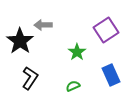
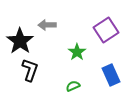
gray arrow: moved 4 px right
black L-shape: moved 8 px up; rotated 15 degrees counterclockwise
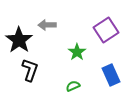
black star: moved 1 px left, 1 px up
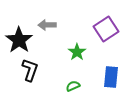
purple square: moved 1 px up
blue rectangle: moved 2 px down; rotated 30 degrees clockwise
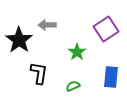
black L-shape: moved 9 px right, 3 px down; rotated 10 degrees counterclockwise
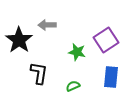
purple square: moved 11 px down
green star: rotated 24 degrees counterclockwise
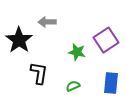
gray arrow: moved 3 px up
blue rectangle: moved 6 px down
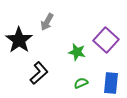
gray arrow: rotated 60 degrees counterclockwise
purple square: rotated 15 degrees counterclockwise
black L-shape: rotated 40 degrees clockwise
green semicircle: moved 8 px right, 3 px up
